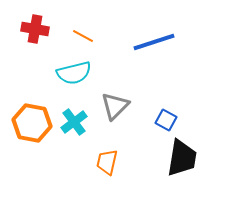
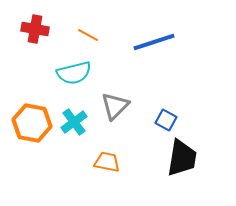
orange line: moved 5 px right, 1 px up
orange trapezoid: rotated 88 degrees clockwise
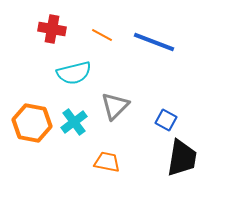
red cross: moved 17 px right
orange line: moved 14 px right
blue line: rotated 39 degrees clockwise
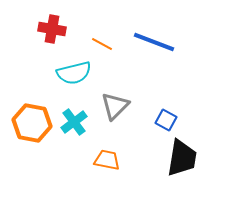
orange line: moved 9 px down
orange trapezoid: moved 2 px up
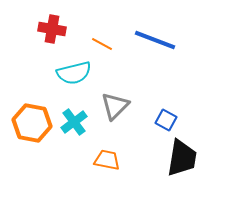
blue line: moved 1 px right, 2 px up
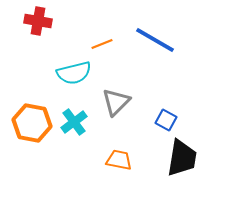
red cross: moved 14 px left, 8 px up
blue line: rotated 9 degrees clockwise
orange line: rotated 50 degrees counterclockwise
gray triangle: moved 1 px right, 4 px up
orange trapezoid: moved 12 px right
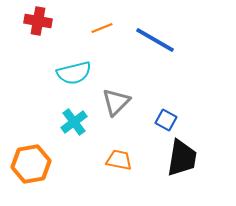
orange line: moved 16 px up
orange hexagon: moved 1 px left, 41 px down; rotated 21 degrees counterclockwise
